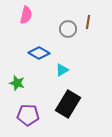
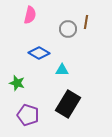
pink semicircle: moved 4 px right
brown line: moved 2 px left
cyan triangle: rotated 32 degrees clockwise
purple pentagon: rotated 15 degrees clockwise
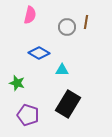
gray circle: moved 1 px left, 2 px up
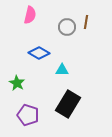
green star: rotated 14 degrees clockwise
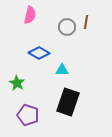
black rectangle: moved 2 px up; rotated 12 degrees counterclockwise
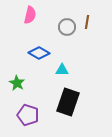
brown line: moved 1 px right
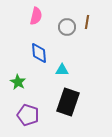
pink semicircle: moved 6 px right, 1 px down
blue diamond: rotated 55 degrees clockwise
green star: moved 1 px right, 1 px up
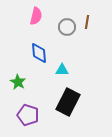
black rectangle: rotated 8 degrees clockwise
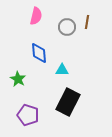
green star: moved 3 px up
